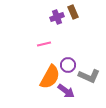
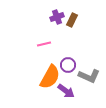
brown rectangle: moved 1 px left, 8 px down; rotated 48 degrees clockwise
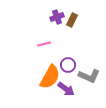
purple arrow: moved 2 px up
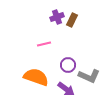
orange semicircle: moved 14 px left; rotated 100 degrees counterclockwise
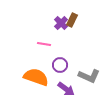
purple cross: moved 4 px right, 6 px down; rotated 24 degrees counterclockwise
pink line: rotated 24 degrees clockwise
purple circle: moved 8 px left
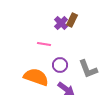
gray L-shape: moved 1 px left, 7 px up; rotated 45 degrees clockwise
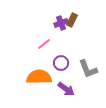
purple cross: rotated 24 degrees clockwise
pink line: rotated 48 degrees counterclockwise
purple circle: moved 1 px right, 2 px up
orange semicircle: moved 3 px right; rotated 20 degrees counterclockwise
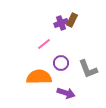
purple arrow: moved 4 px down; rotated 18 degrees counterclockwise
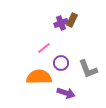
pink line: moved 4 px down
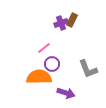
purple circle: moved 9 px left, 1 px down
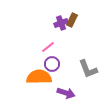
pink line: moved 4 px right, 1 px up
